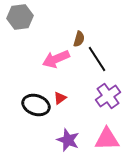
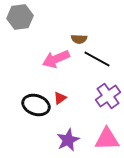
brown semicircle: rotated 77 degrees clockwise
black line: rotated 28 degrees counterclockwise
purple star: rotated 25 degrees clockwise
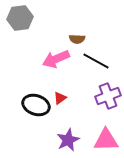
gray hexagon: moved 1 px down
brown semicircle: moved 2 px left
black line: moved 1 px left, 2 px down
purple cross: rotated 15 degrees clockwise
pink triangle: moved 1 px left, 1 px down
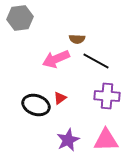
purple cross: moved 1 px left; rotated 25 degrees clockwise
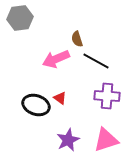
brown semicircle: rotated 70 degrees clockwise
red triangle: rotated 48 degrees counterclockwise
pink triangle: rotated 16 degrees counterclockwise
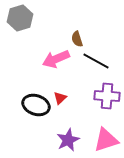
gray hexagon: rotated 10 degrees counterclockwise
red triangle: rotated 40 degrees clockwise
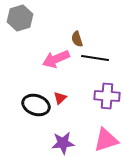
black line: moved 1 px left, 3 px up; rotated 20 degrees counterclockwise
purple star: moved 5 px left, 3 px down; rotated 20 degrees clockwise
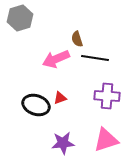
red triangle: rotated 24 degrees clockwise
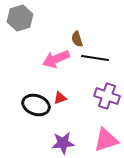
purple cross: rotated 15 degrees clockwise
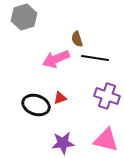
gray hexagon: moved 4 px right, 1 px up
pink triangle: rotated 32 degrees clockwise
